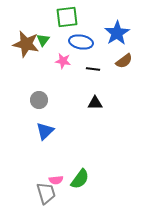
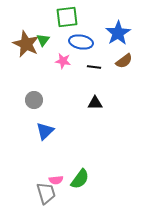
blue star: moved 1 px right
brown star: rotated 12 degrees clockwise
black line: moved 1 px right, 2 px up
gray circle: moved 5 px left
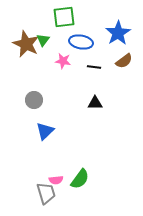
green square: moved 3 px left
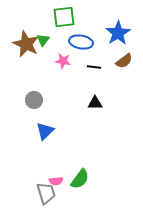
pink semicircle: moved 1 px down
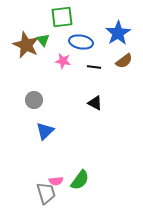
green square: moved 2 px left
green triangle: rotated 16 degrees counterclockwise
brown star: moved 1 px down
black triangle: rotated 28 degrees clockwise
green semicircle: moved 1 px down
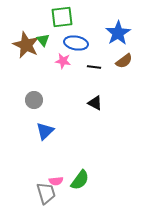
blue ellipse: moved 5 px left, 1 px down
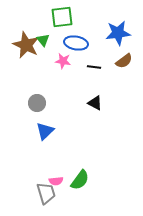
blue star: rotated 25 degrees clockwise
gray circle: moved 3 px right, 3 px down
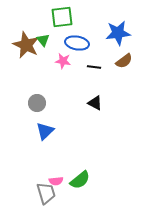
blue ellipse: moved 1 px right
green semicircle: rotated 15 degrees clockwise
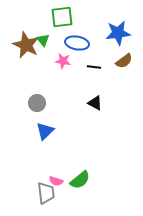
pink semicircle: rotated 24 degrees clockwise
gray trapezoid: rotated 10 degrees clockwise
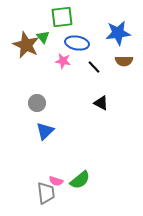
green triangle: moved 3 px up
brown semicircle: rotated 36 degrees clockwise
black line: rotated 40 degrees clockwise
black triangle: moved 6 px right
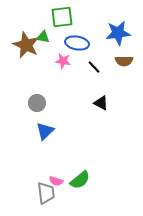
green triangle: rotated 40 degrees counterclockwise
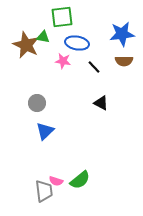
blue star: moved 4 px right, 1 px down
gray trapezoid: moved 2 px left, 2 px up
